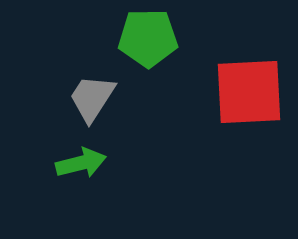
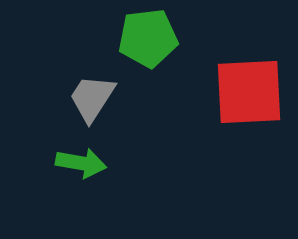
green pentagon: rotated 6 degrees counterclockwise
green arrow: rotated 24 degrees clockwise
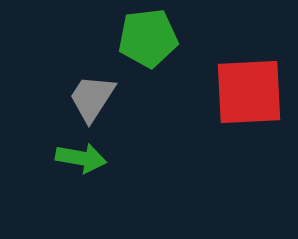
green arrow: moved 5 px up
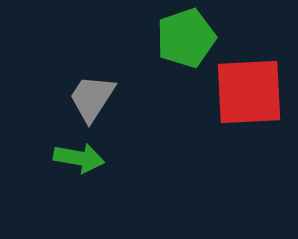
green pentagon: moved 38 px right; rotated 12 degrees counterclockwise
green arrow: moved 2 px left
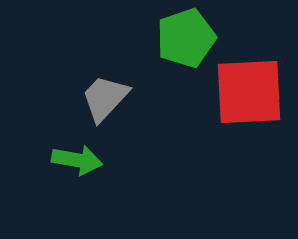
gray trapezoid: moved 13 px right; rotated 10 degrees clockwise
green arrow: moved 2 px left, 2 px down
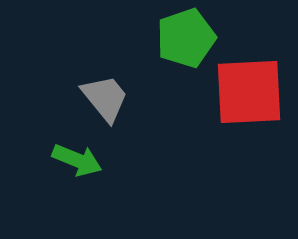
gray trapezoid: rotated 98 degrees clockwise
green arrow: rotated 12 degrees clockwise
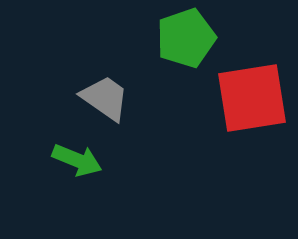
red square: moved 3 px right, 6 px down; rotated 6 degrees counterclockwise
gray trapezoid: rotated 16 degrees counterclockwise
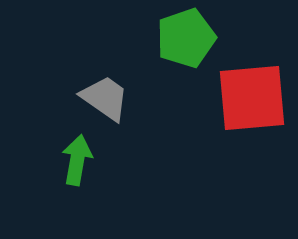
red square: rotated 4 degrees clockwise
green arrow: rotated 102 degrees counterclockwise
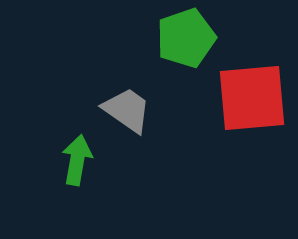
gray trapezoid: moved 22 px right, 12 px down
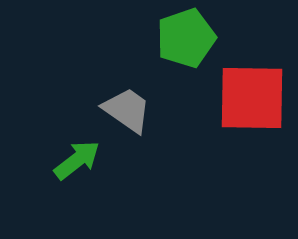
red square: rotated 6 degrees clockwise
green arrow: rotated 42 degrees clockwise
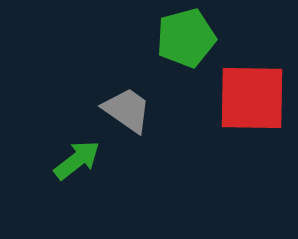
green pentagon: rotated 4 degrees clockwise
